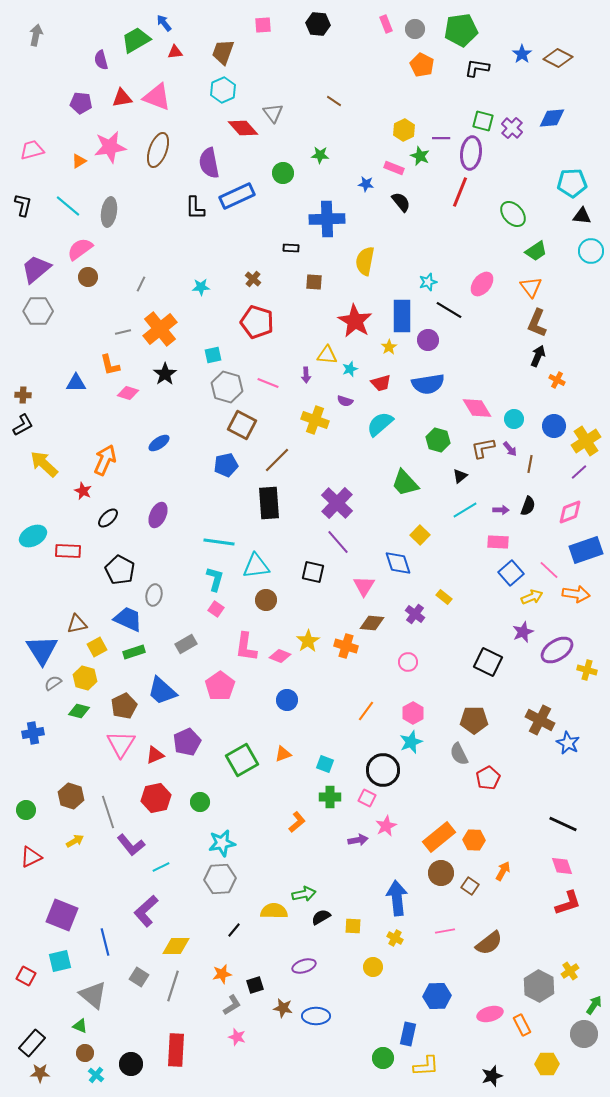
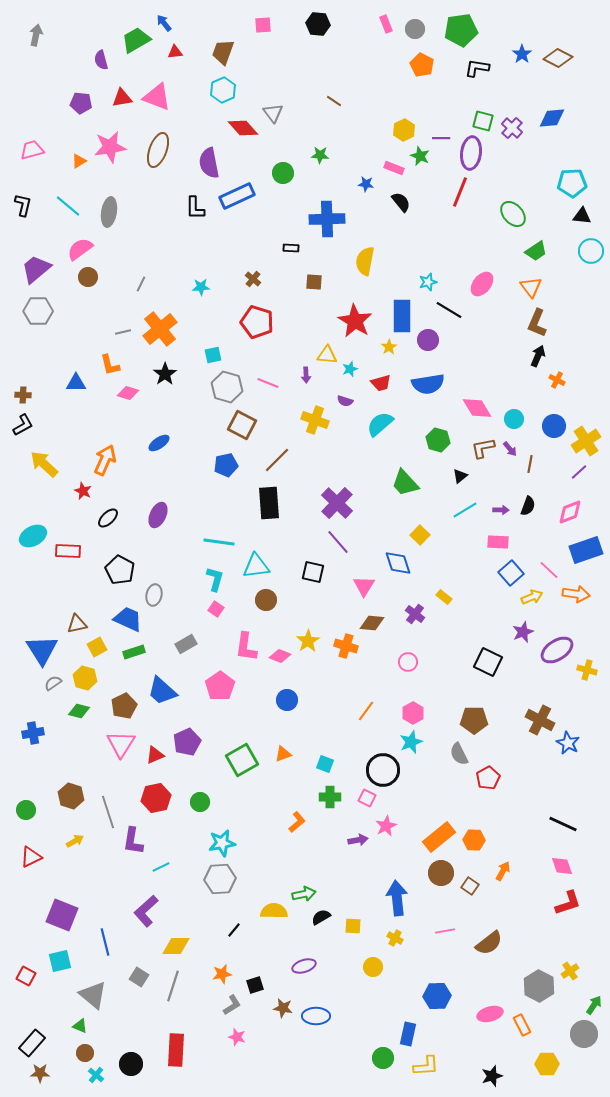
purple L-shape at (131, 845): moved 2 px right, 4 px up; rotated 48 degrees clockwise
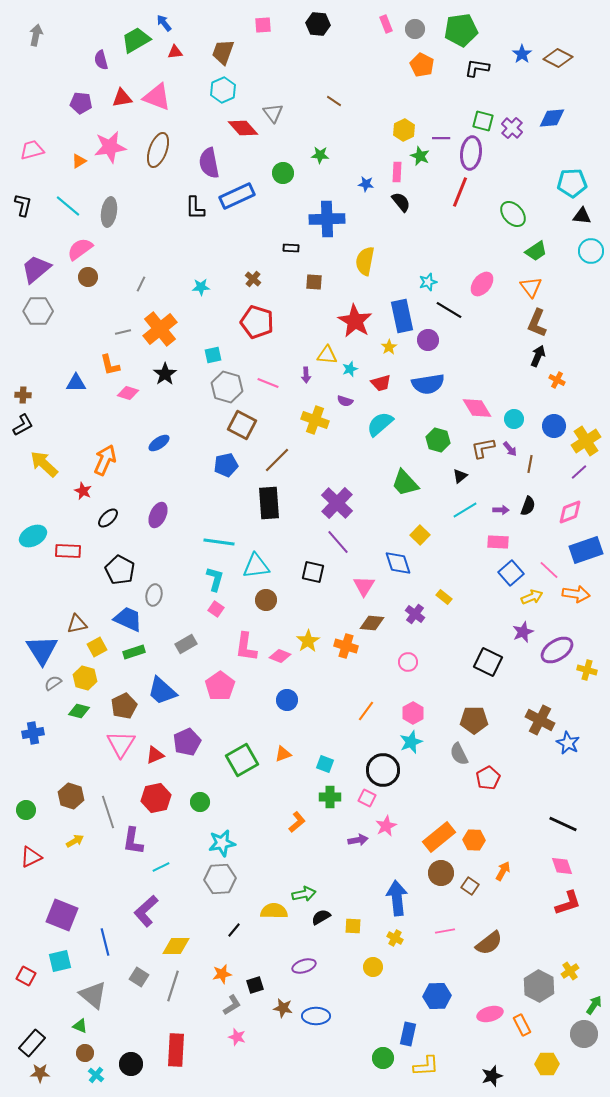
pink rectangle at (394, 168): moved 3 px right, 4 px down; rotated 72 degrees clockwise
blue rectangle at (402, 316): rotated 12 degrees counterclockwise
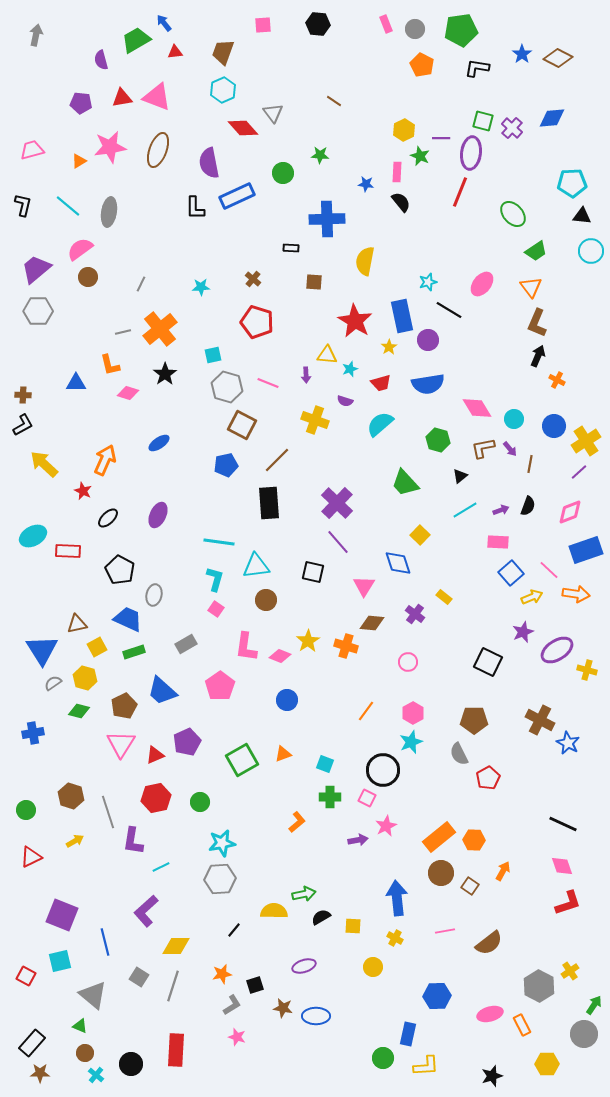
purple arrow at (501, 510): rotated 21 degrees counterclockwise
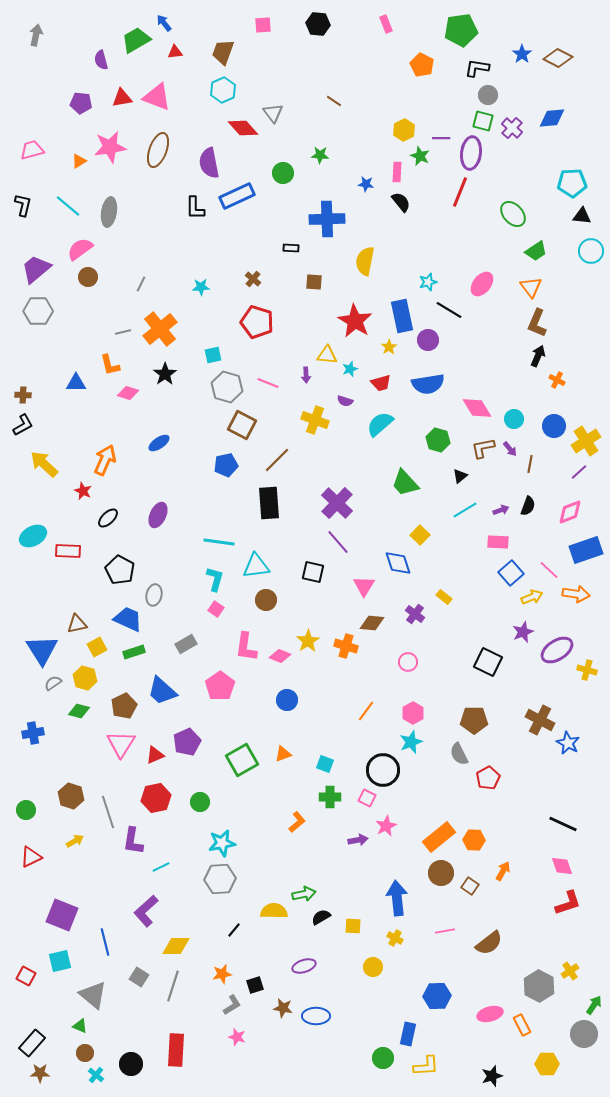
gray circle at (415, 29): moved 73 px right, 66 px down
